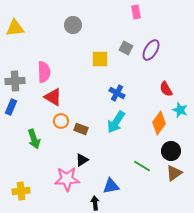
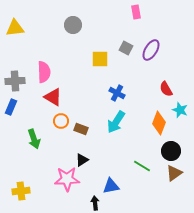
orange diamond: rotated 15 degrees counterclockwise
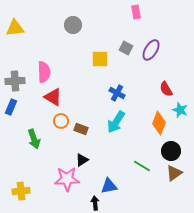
blue triangle: moved 2 px left
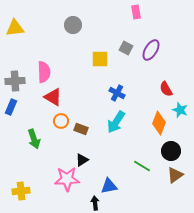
brown triangle: moved 1 px right, 2 px down
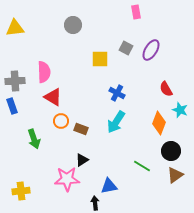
blue rectangle: moved 1 px right, 1 px up; rotated 42 degrees counterclockwise
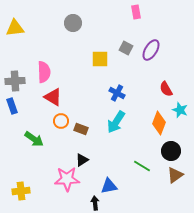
gray circle: moved 2 px up
green arrow: rotated 36 degrees counterclockwise
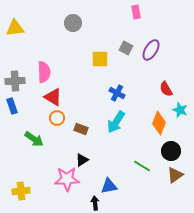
orange circle: moved 4 px left, 3 px up
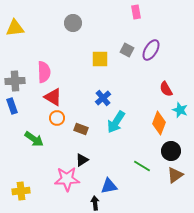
gray square: moved 1 px right, 2 px down
blue cross: moved 14 px left, 5 px down; rotated 21 degrees clockwise
